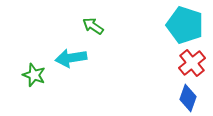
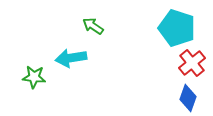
cyan pentagon: moved 8 px left, 3 px down
green star: moved 2 px down; rotated 15 degrees counterclockwise
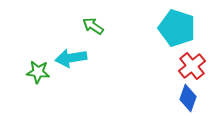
red cross: moved 3 px down
green star: moved 4 px right, 5 px up
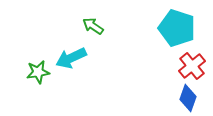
cyan arrow: rotated 16 degrees counterclockwise
green star: rotated 15 degrees counterclockwise
